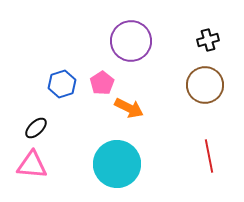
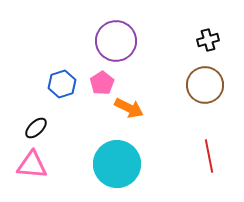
purple circle: moved 15 px left
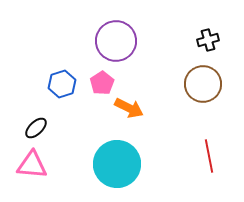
brown circle: moved 2 px left, 1 px up
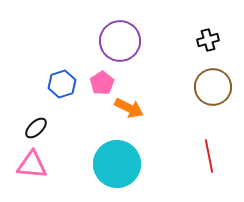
purple circle: moved 4 px right
brown circle: moved 10 px right, 3 px down
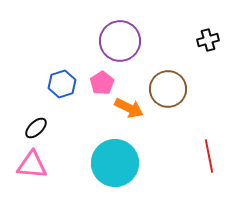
brown circle: moved 45 px left, 2 px down
cyan circle: moved 2 px left, 1 px up
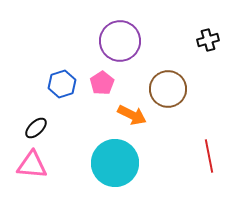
orange arrow: moved 3 px right, 7 px down
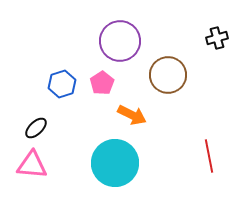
black cross: moved 9 px right, 2 px up
brown circle: moved 14 px up
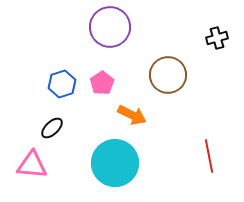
purple circle: moved 10 px left, 14 px up
black ellipse: moved 16 px right
